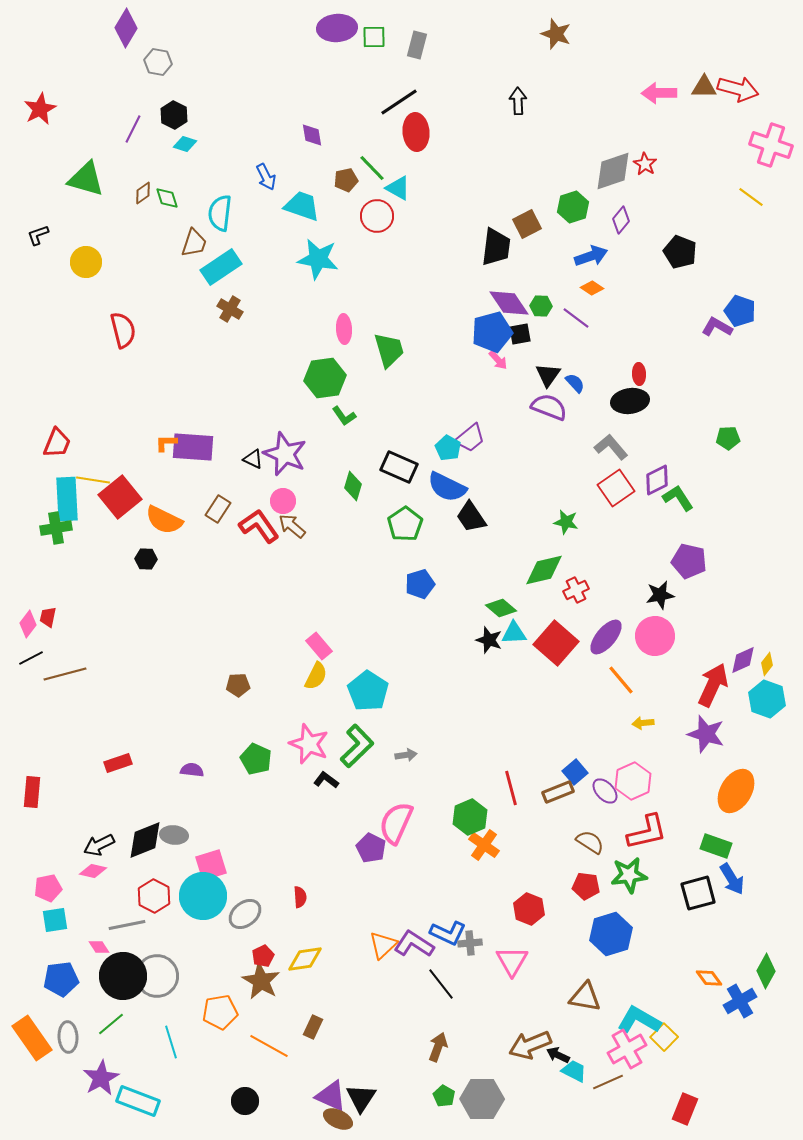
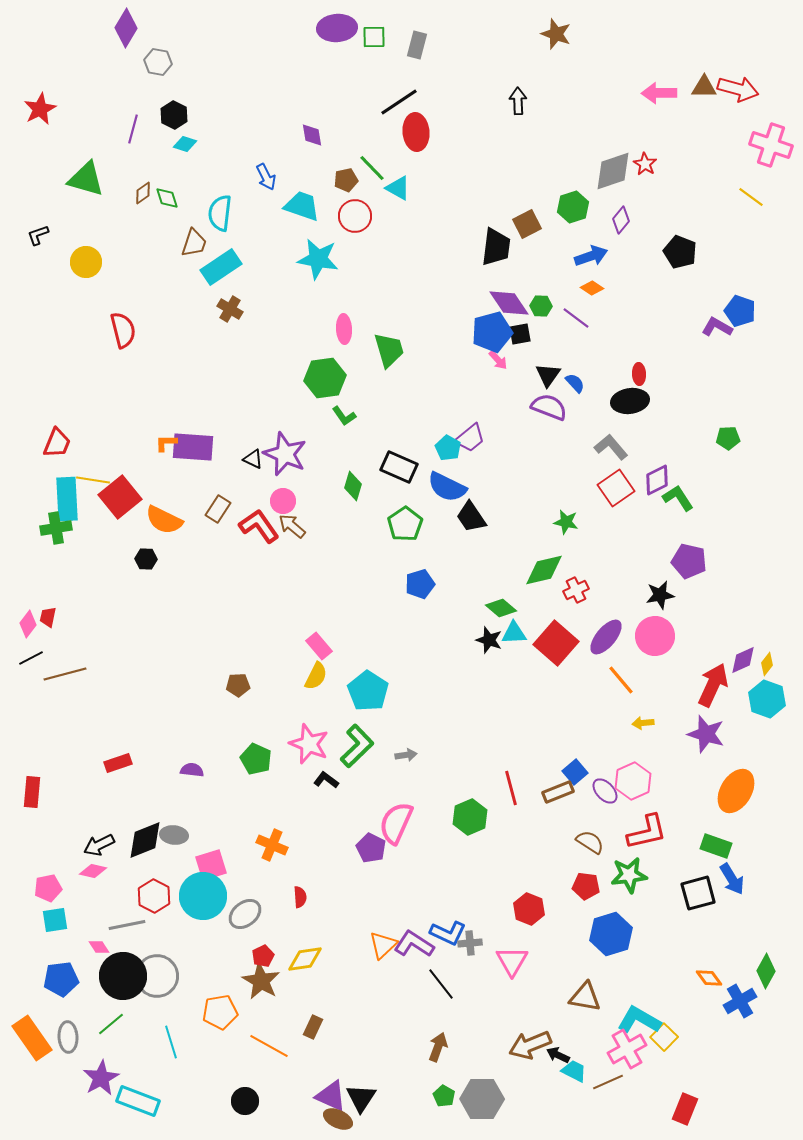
purple line at (133, 129): rotated 12 degrees counterclockwise
red circle at (377, 216): moved 22 px left
orange cross at (484, 845): moved 212 px left; rotated 12 degrees counterclockwise
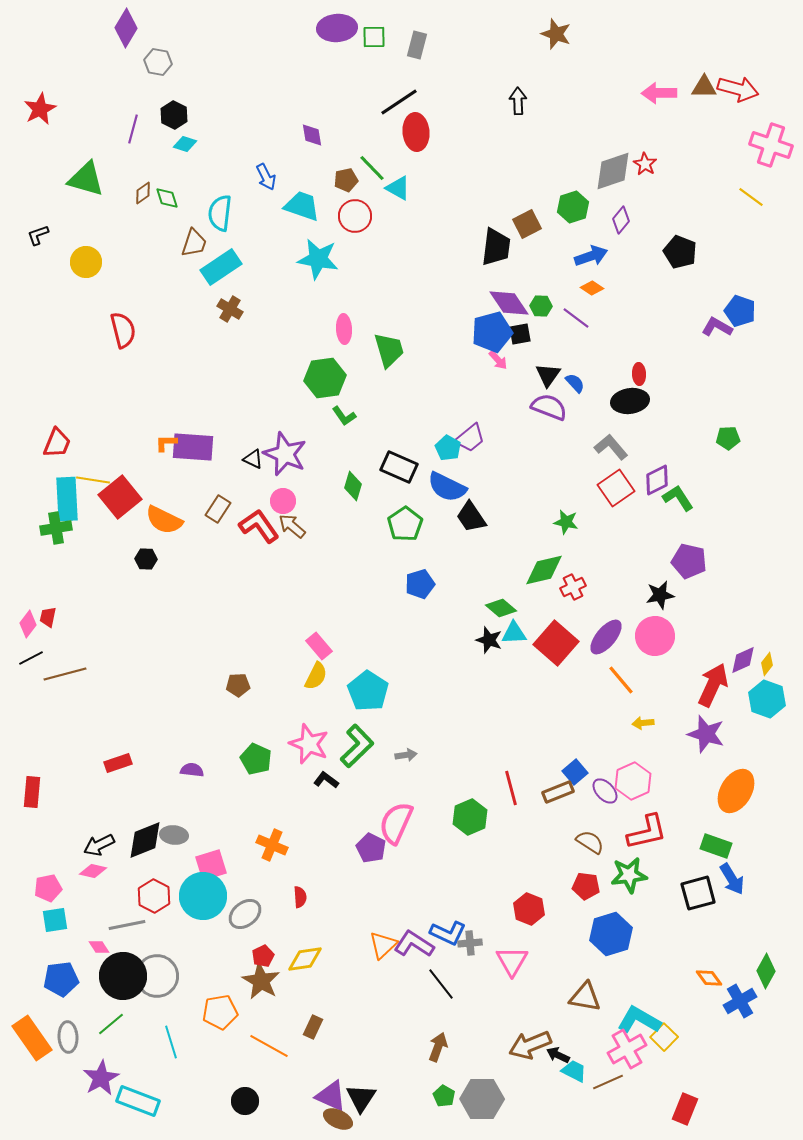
red cross at (576, 590): moved 3 px left, 3 px up
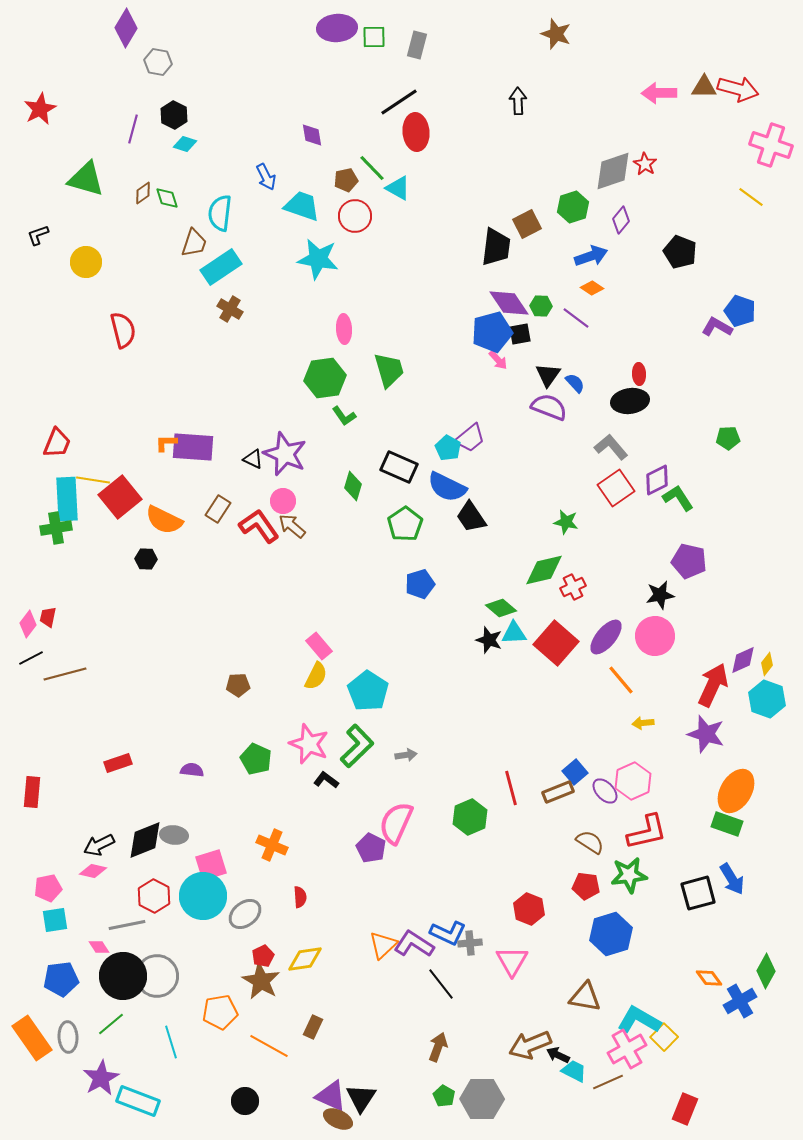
green trapezoid at (389, 350): moved 20 px down
green rectangle at (716, 846): moved 11 px right, 22 px up
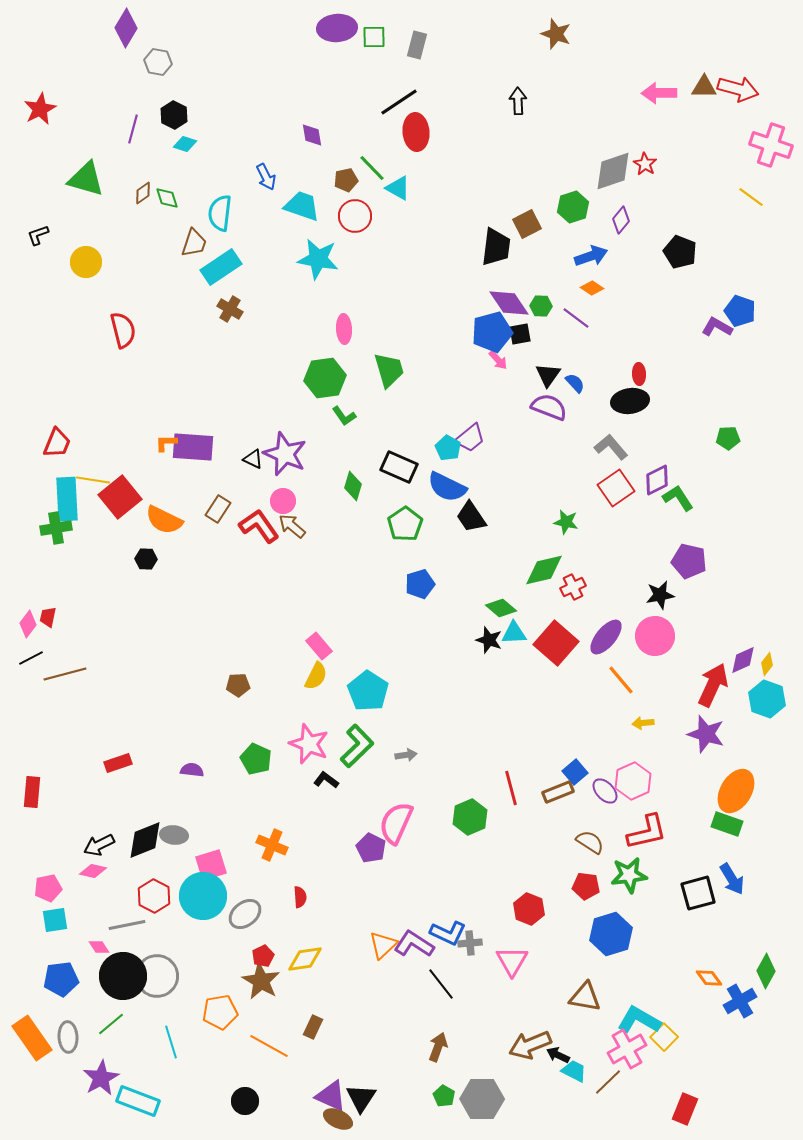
brown line at (608, 1082): rotated 20 degrees counterclockwise
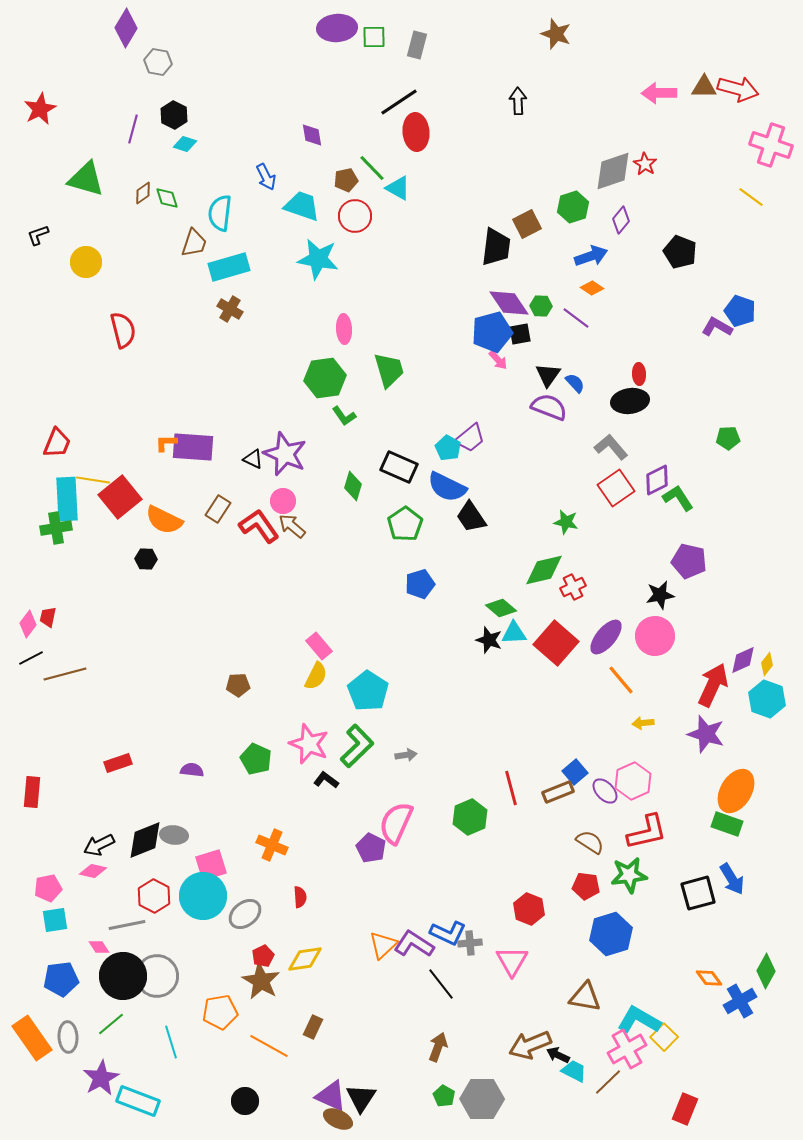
cyan rectangle at (221, 267): moved 8 px right; rotated 18 degrees clockwise
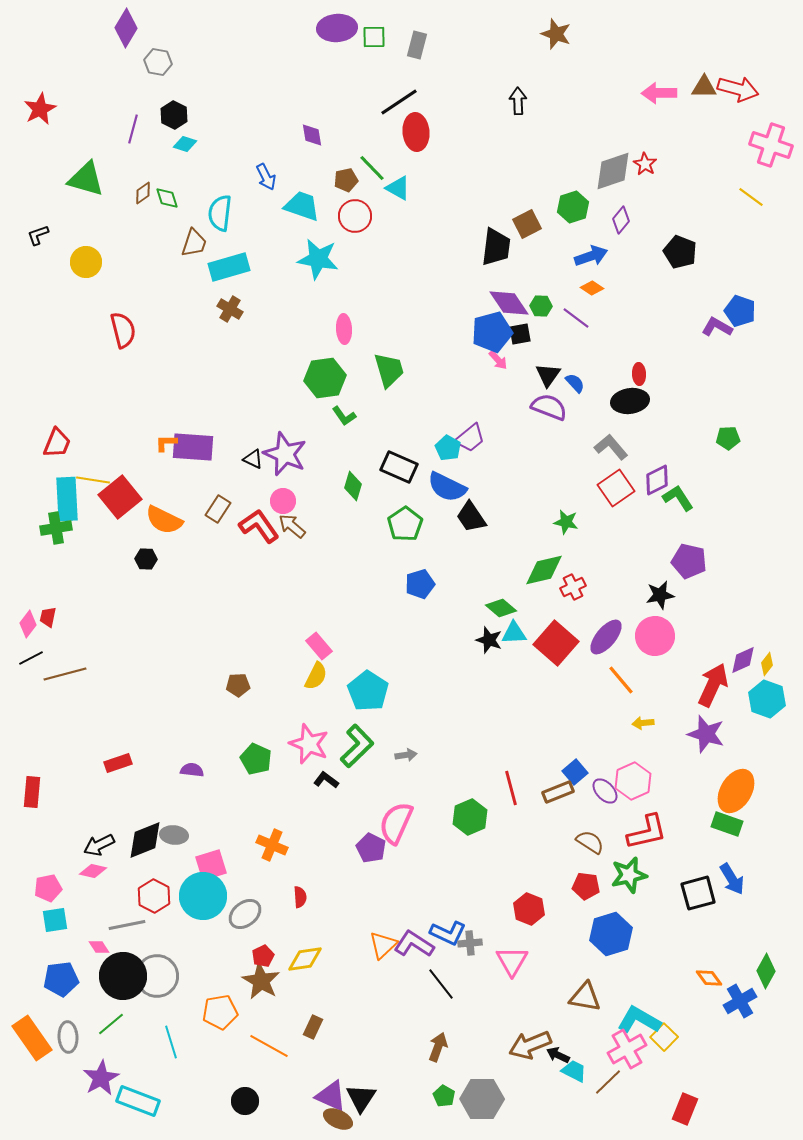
green star at (629, 875): rotated 6 degrees counterclockwise
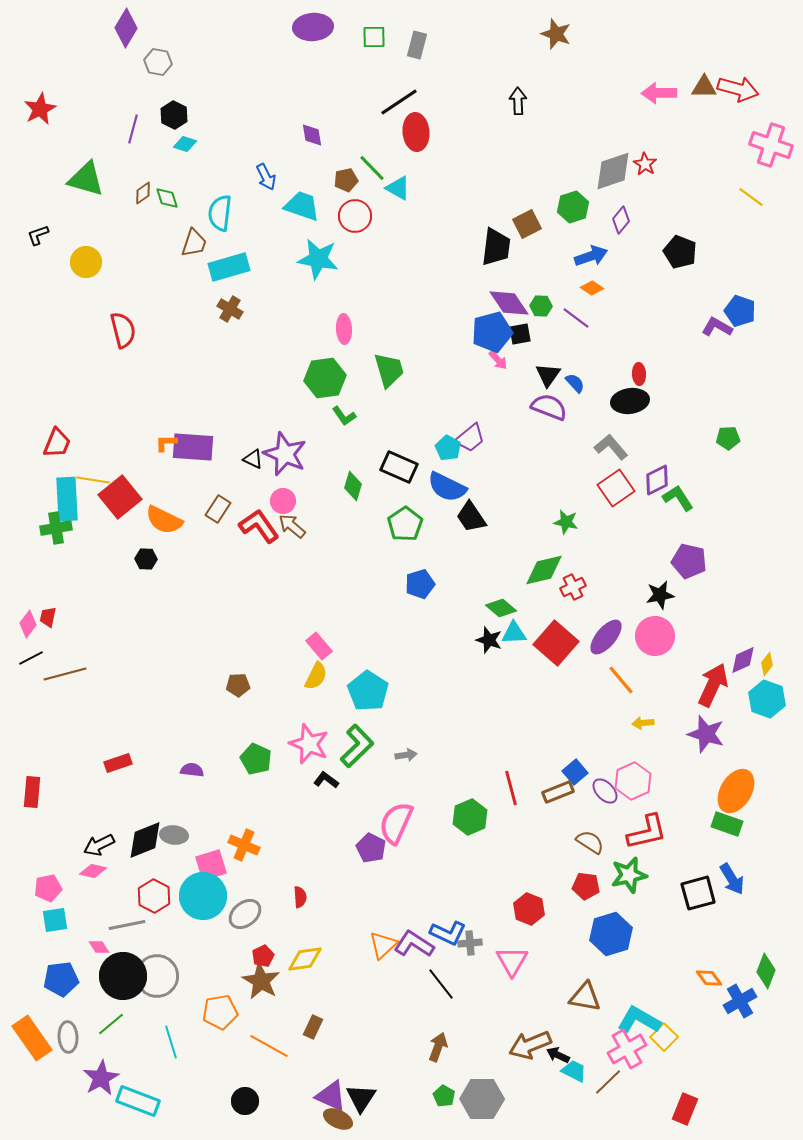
purple ellipse at (337, 28): moved 24 px left, 1 px up
orange cross at (272, 845): moved 28 px left
green diamond at (766, 971): rotated 8 degrees counterclockwise
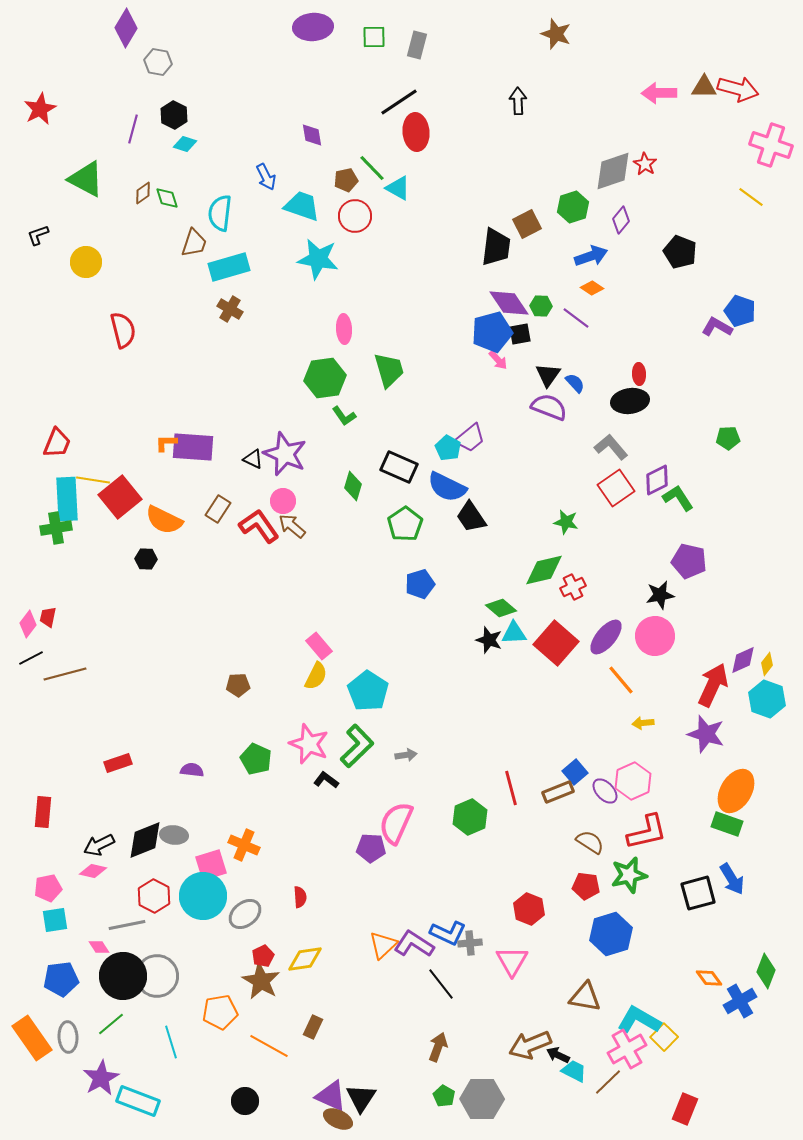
green triangle at (86, 179): rotated 12 degrees clockwise
red rectangle at (32, 792): moved 11 px right, 20 px down
purple pentagon at (371, 848): rotated 24 degrees counterclockwise
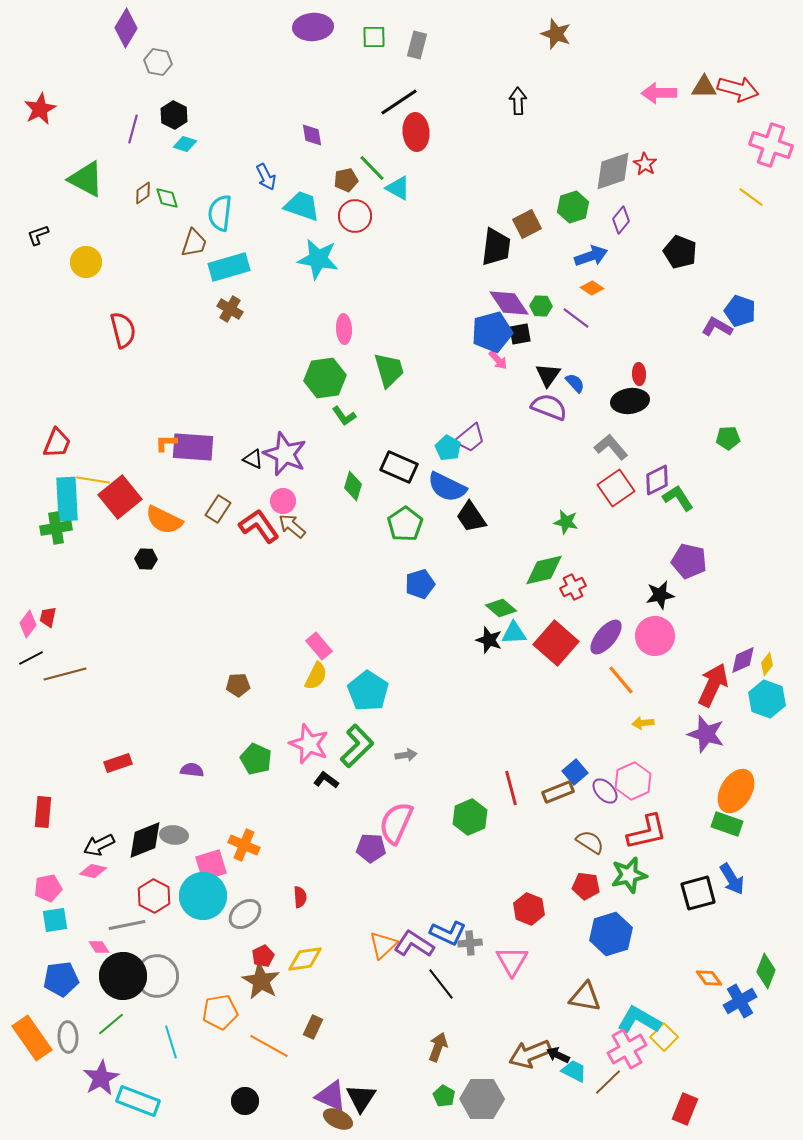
brown arrow at (530, 1045): moved 9 px down
